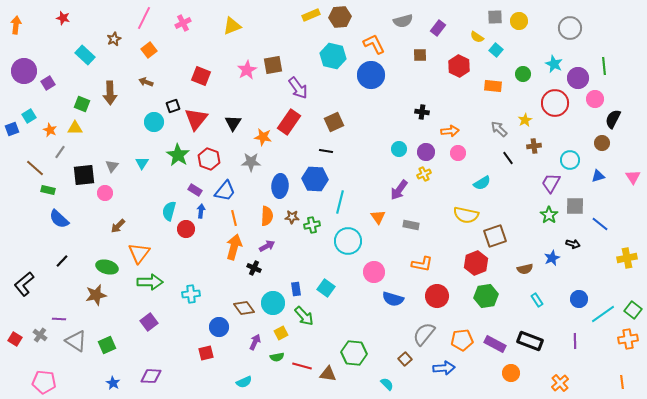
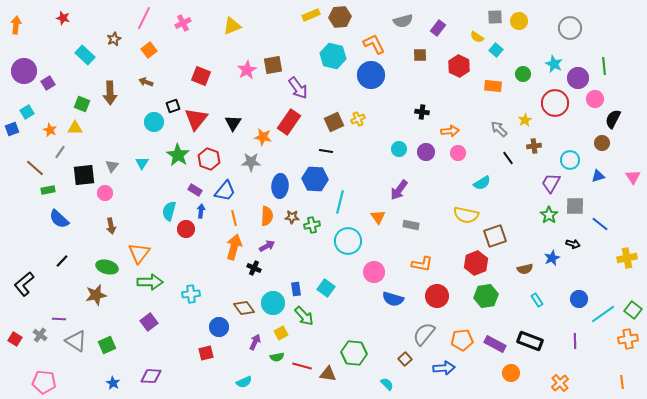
cyan square at (29, 116): moved 2 px left, 4 px up
yellow cross at (424, 174): moved 66 px left, 55 px up
green rectangle at (48, 190): rotated 24 degrees counterclockwise
brown arrow at (118, 226): moved 7 px left; rotated 56 degrees counterclockwise
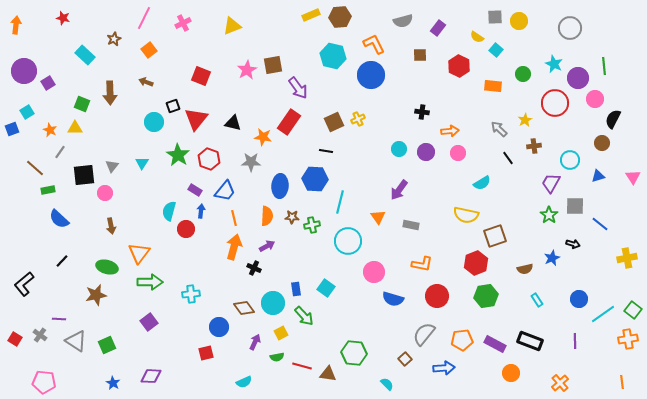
black triangle at (233, 123): rotated 48 degrees counterclockwise
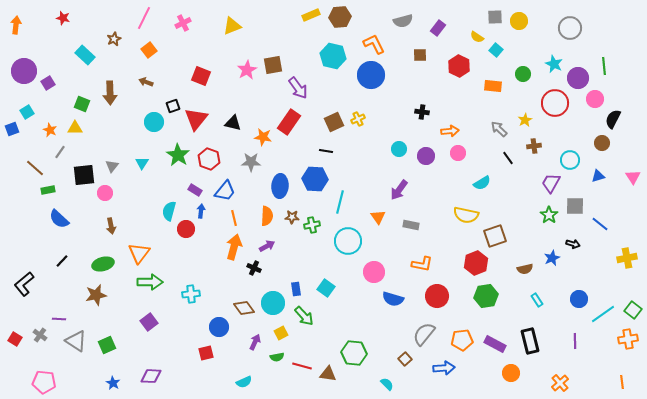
purple circle at (426, 152): moved 4 px down
green ellipse at (107, 267): moved 4 px left, 3 px up; rotated 30 degrees counterclockwise
black rectangle at (530, 341): rotated 55 degrees clockwise
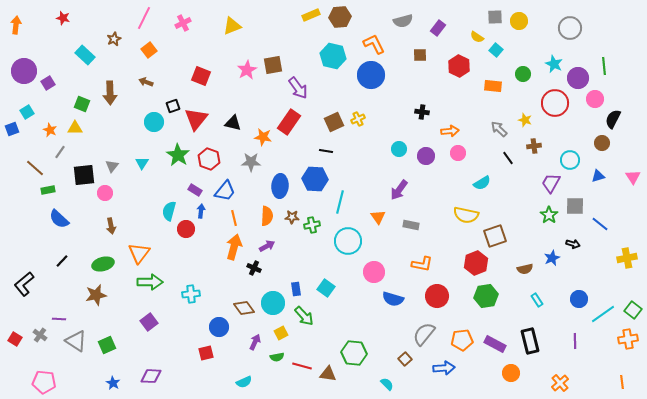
yellow star at (525, 120): rotated 24 degrees counterclockwise
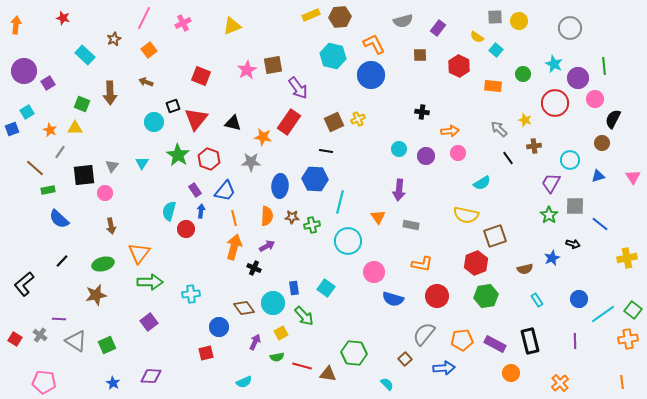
purple rectangle at (195, 190): rotated 24 degrees clockwise
purple arrow at (399, 190): rotated 30 degrees counterclockwise
blue rectangle at (296, 289): moved 2 px left, 1 px up
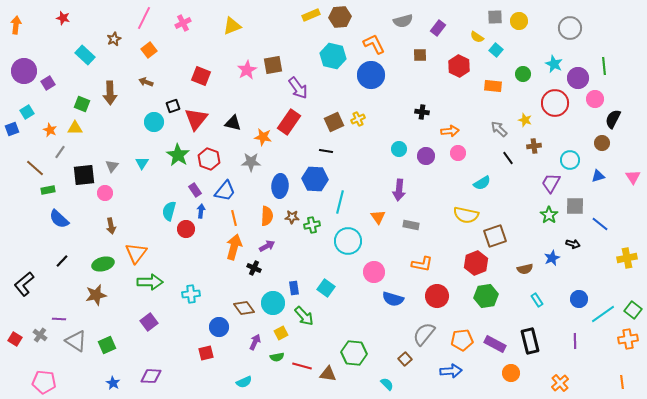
orange triangle at (139, 253): moved 3 px left
blue arrow at (444, 368): moved 7 px right, 3 px down
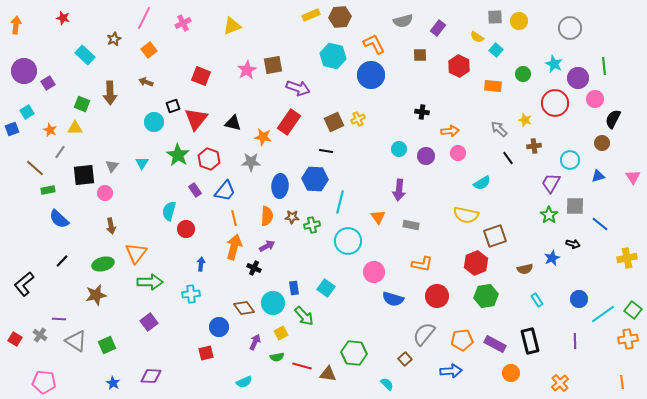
purple arrow at (298, 88): rotated 35 degrees counterclockwise
blue arrow at (201, 211): moved 53 px down
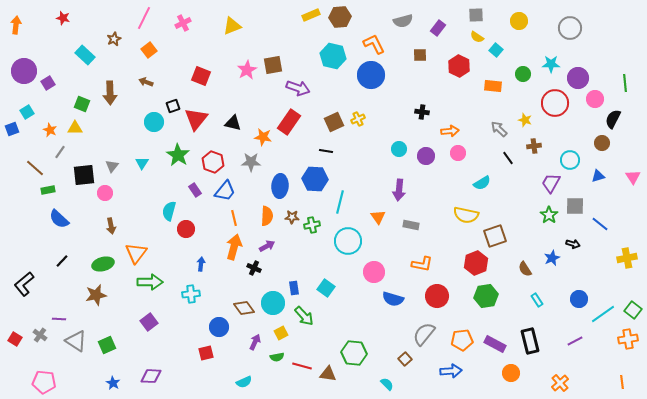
gray square at (495, 17): moved 19 px left, 2 px up
cyan star at (554, 64): moved 3 px left; rotated 24 degrees counterclockwise
green line at (604, 66): moved 21 px right, 17 px down
red hexagon at (209, 159): moved 4 px right, 3 px down
brown semicircle at (525, 269): rotated 70 degrees clockwise
purple line at (575, 341): rotated 63 degrees clockwise
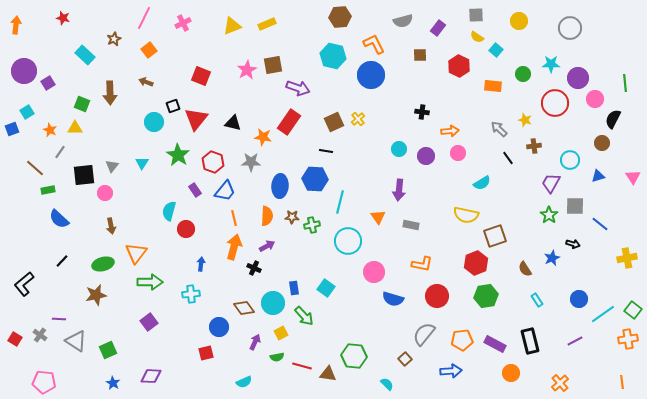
yellow rectangle at (311, 15): moved 44 px left, 9 px down
yellow cross at (358, 119): rotated 16 degrees counterclockwise
green square at (107, 345): moved 1 px right, 5 px down
green hexagon at (354, 353): moved 3 px down
